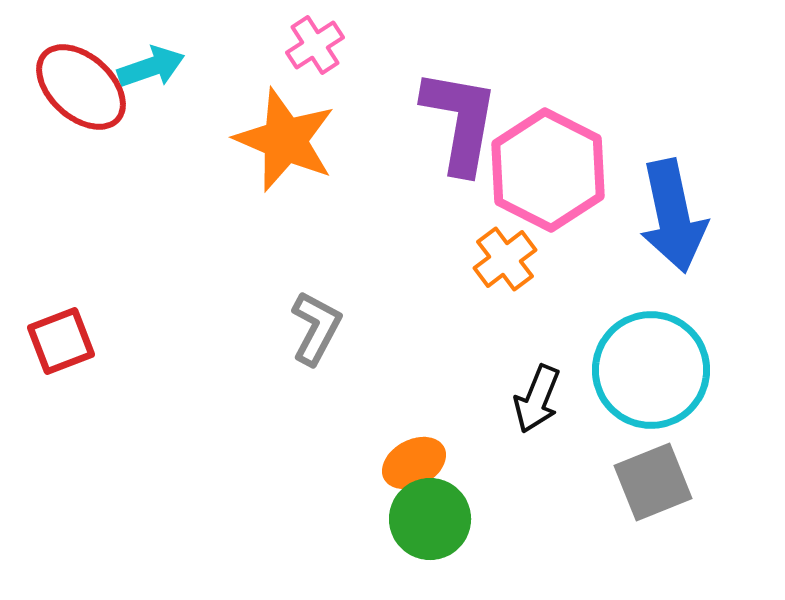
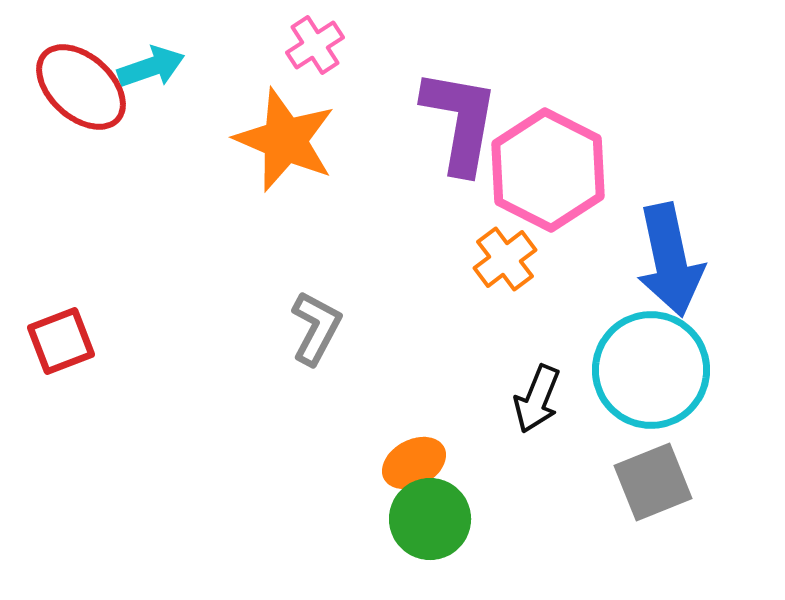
blue arrow: moved 3 px left, 44 px down
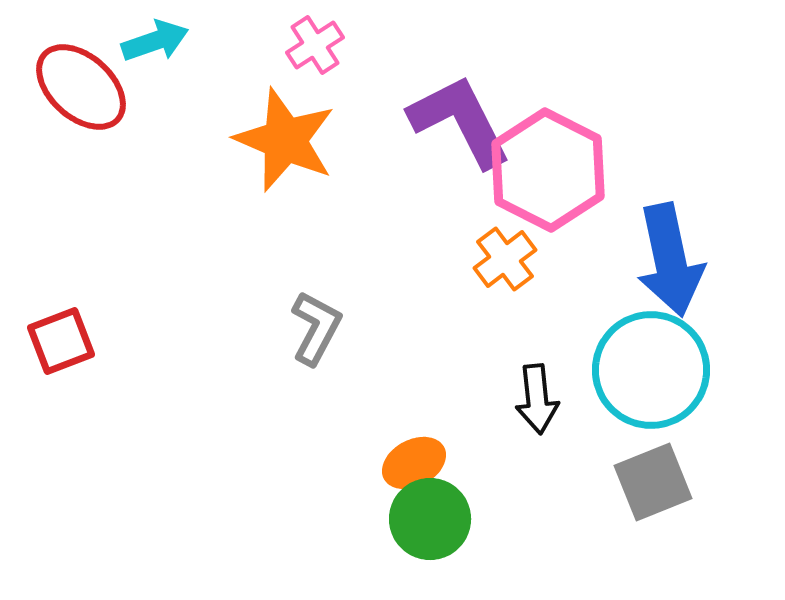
cyan arrow: moved 4 px right, 26 px up
purple L-shape: rotated 37 degrees counterclockwise
black arrow: rotated 28 degrees counterclockwise
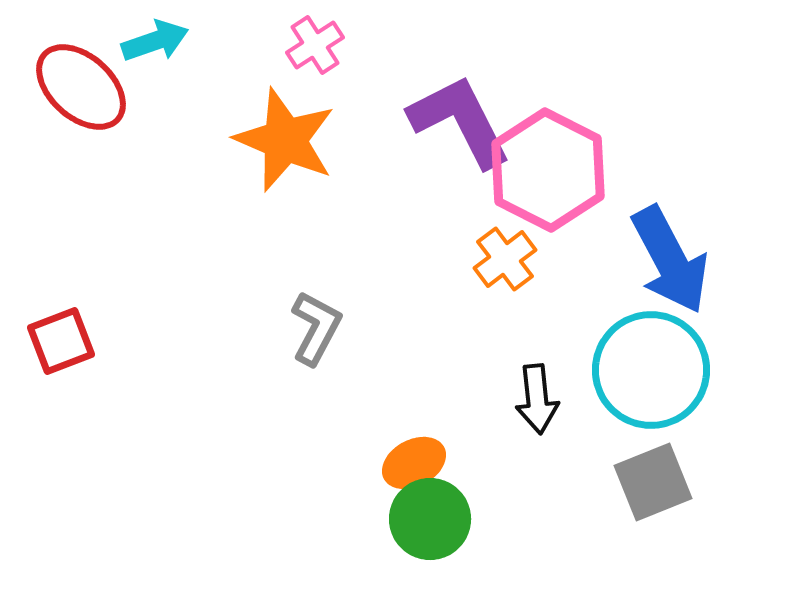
blue arrow: rotated 16 degrees counterclockwise
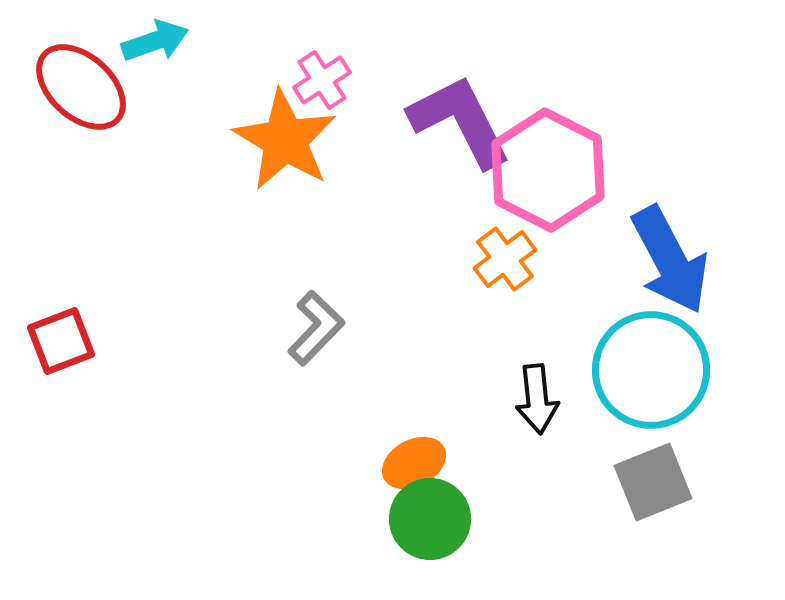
pink cross: moved 7 px right, 35 px down
orange star: rotated 8 degrees clockwise
gray L-shape: rotated 16 degrees clockwise
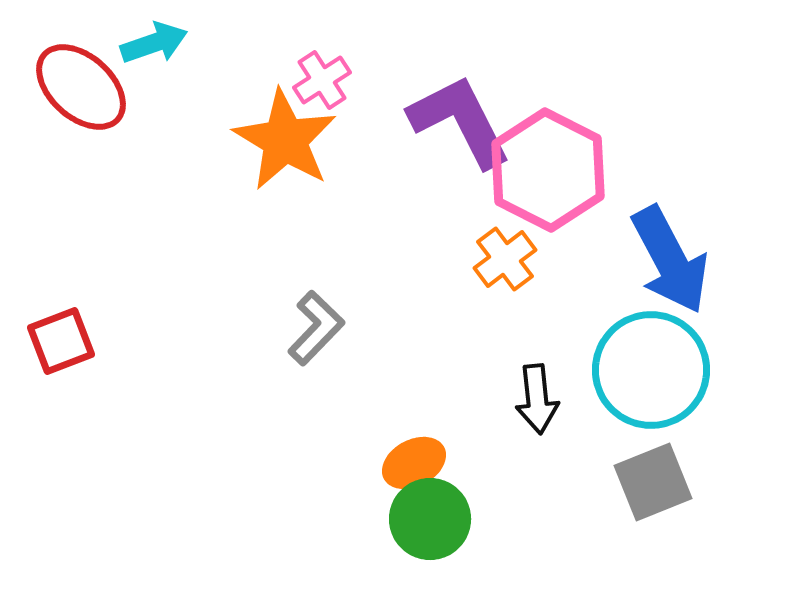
cyan arrow: moved 1 px left, 2 px down
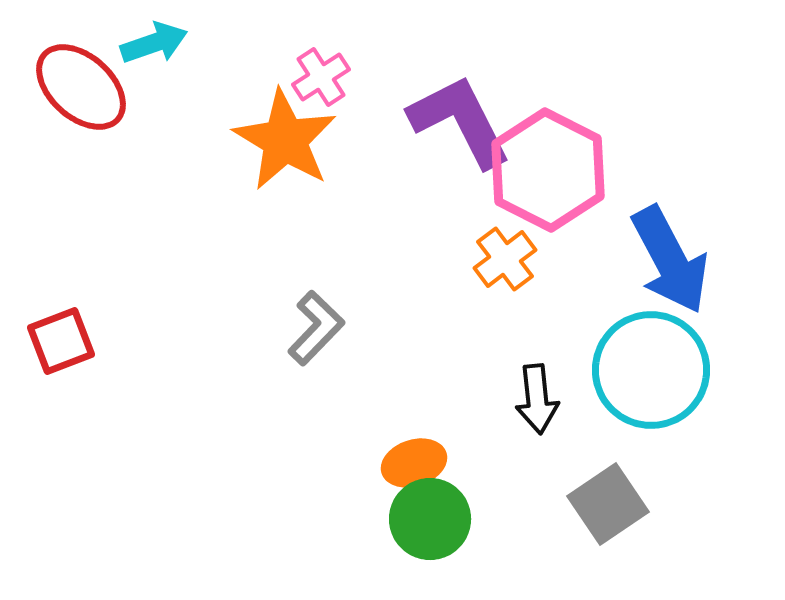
pink cross: moved 1 px left, 3 px up
orange ellipse: rotated 10 degrees clockwise
gray square: moved 45 px left, 22 px down; rotated 12 degrees counterclockwise
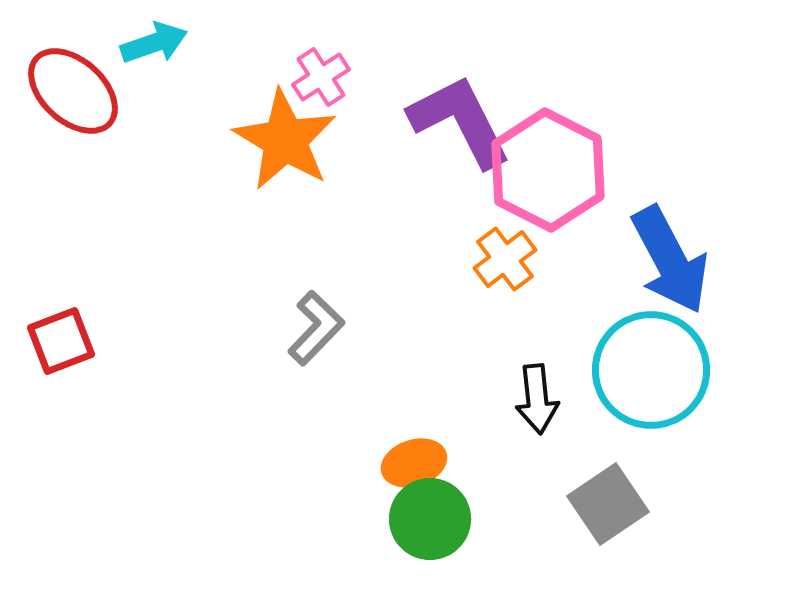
red ellipse: moved 8 px left, 4 px down
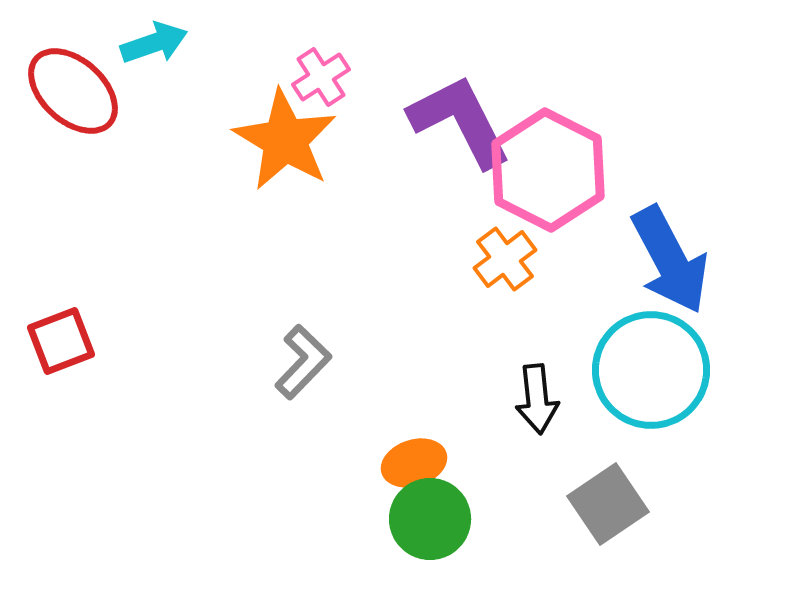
gray L-shape: moved 13 px left, 34 px down
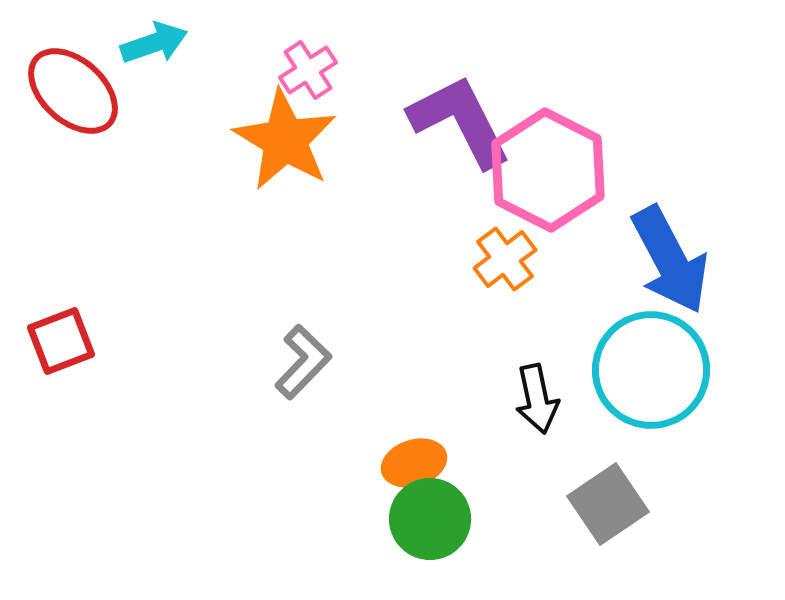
pink cross: moved 13 px left, 7 px up
black arrow: rotated 6 degrees counterclockwise
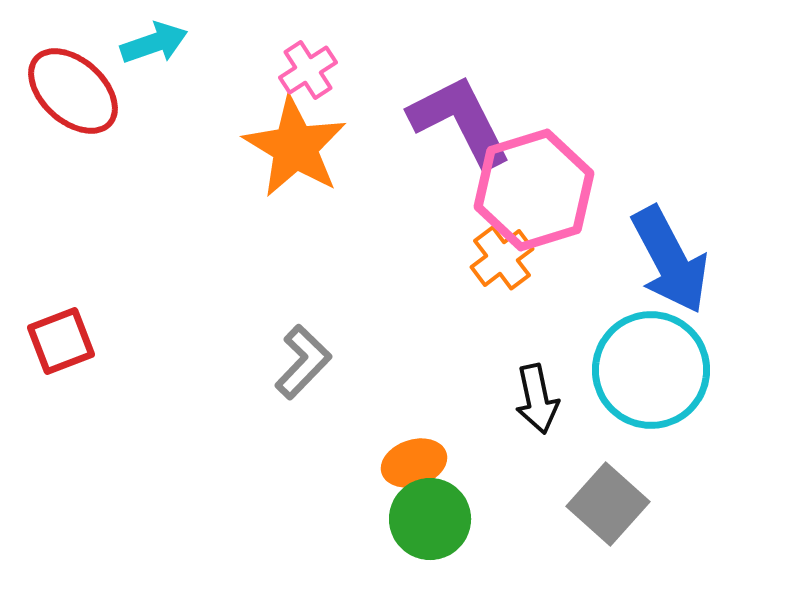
orange star: moved 10 px right, 7 px down
pink hexagon: moved 14 px left, 20 px down; rotated 16 degrees clockwise
orange cross: moved 3 px left, 1 px up
gray square: rotated 14 degrees counterclockwise
